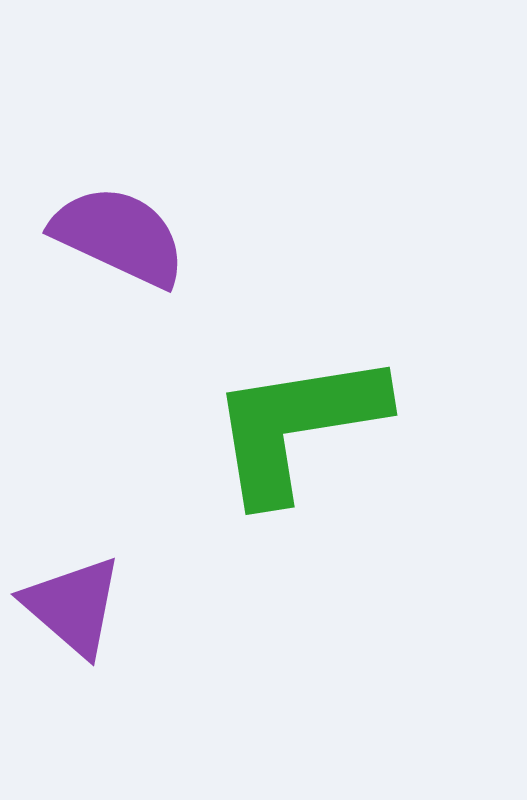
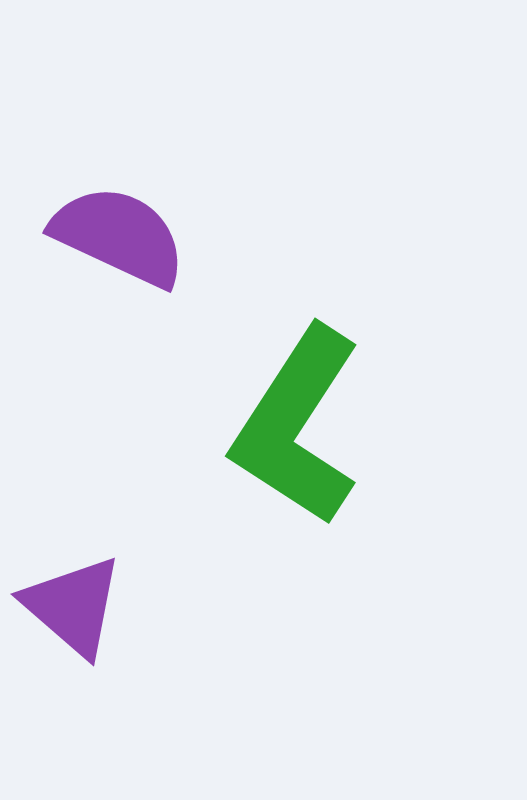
green L-shape: rotated 48 degrees counterclockwise
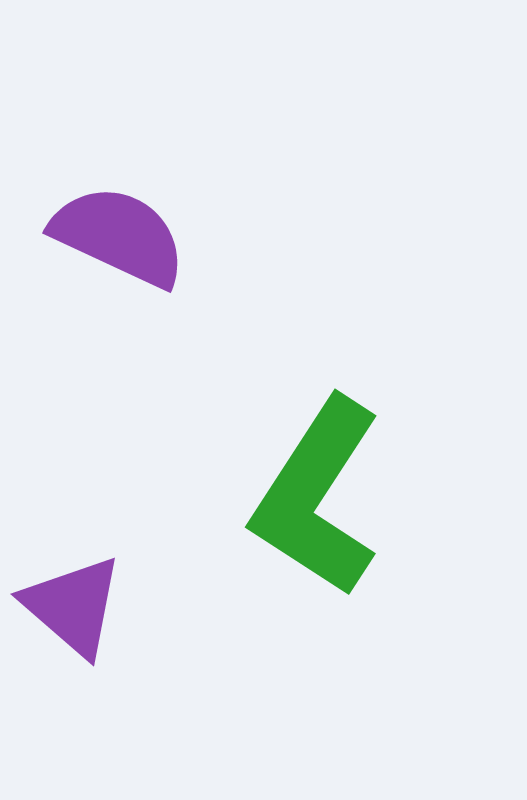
green L-shape: moved 20 px right, 71 px down
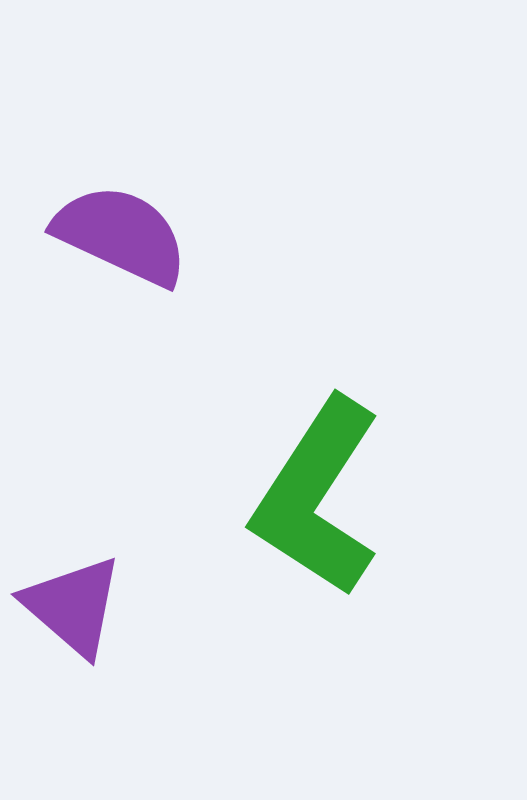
purple semicircle: moved 2 px right, 1 px up
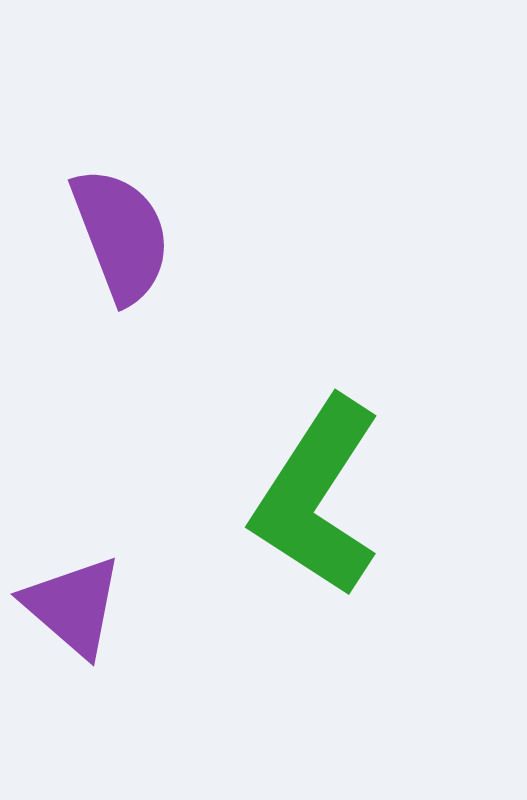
purple semicircle: rotated 44 degrees clockwise
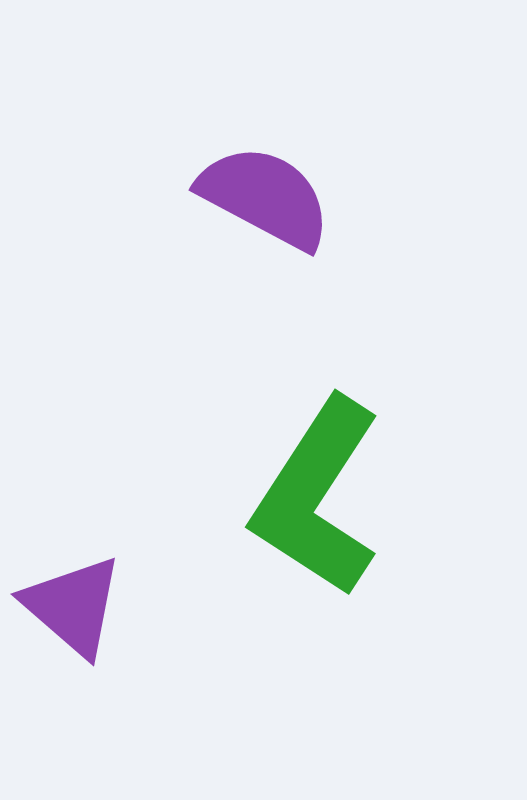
purple semicircle: moved 144 px right, 38 px up; rotated 41 degrees counterclockwise
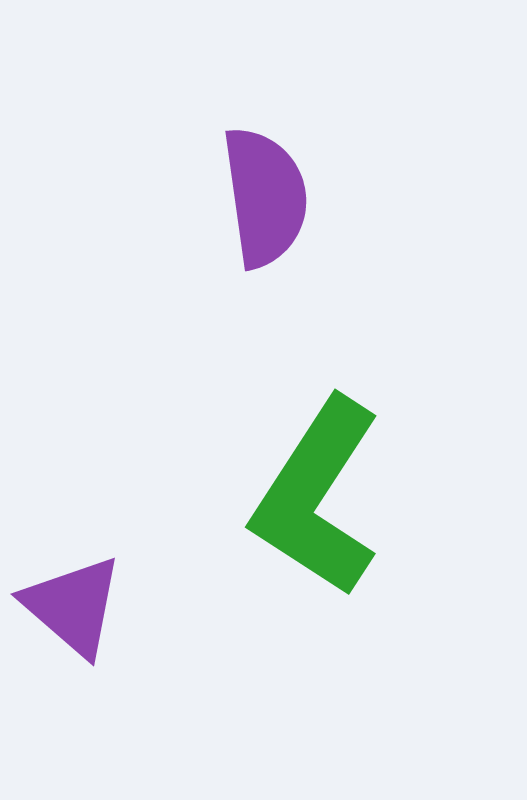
purple semicircle: rotated 54 degrees clockwise
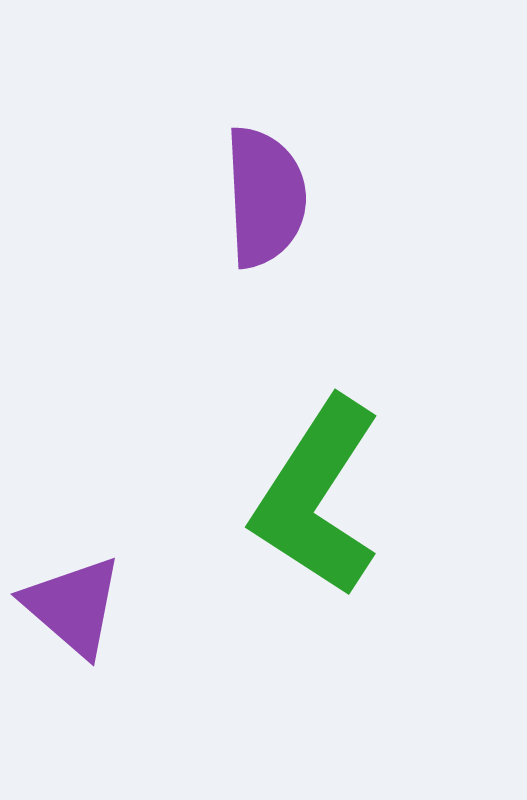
purple semicircle: rotated 5 degrees clockwise
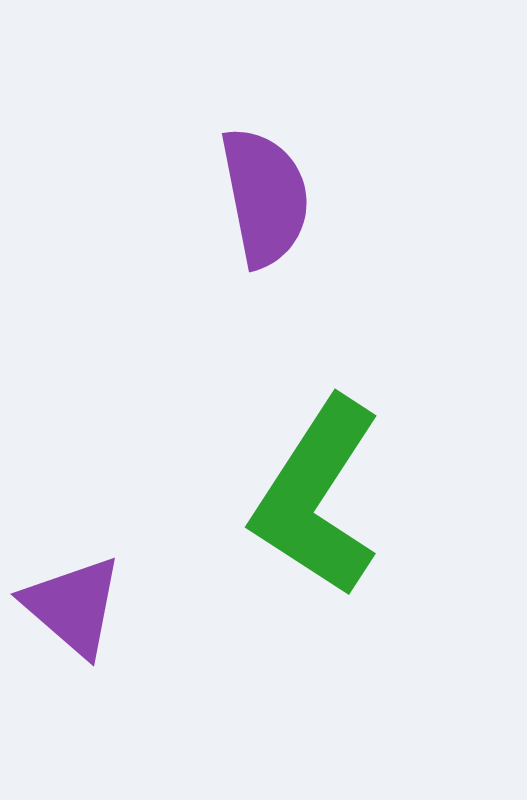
purple semicircle: rotated 8 degrees counterclockwise
